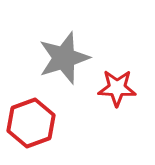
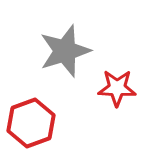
gray star: moved 1 px right, 7 px up
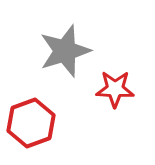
red star: moved 2 px left, 1 px down
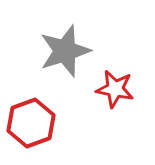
red star: rotated 9 degrees clockwise
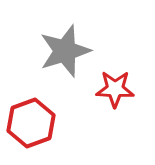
red star: rotated 9 degrees counterclockwise
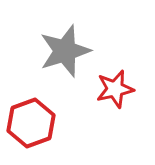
red star: rotated 15 degrees counterclockwise
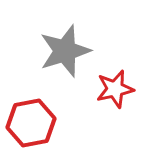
red hexagon: rotated 9 degrees clockwise
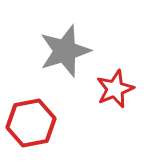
red star: rotated 9 degrees counterclockwise
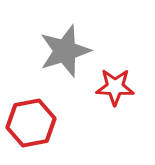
red star: moved 2 px up; rotated 24 degrees clockwise
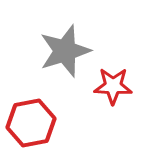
red star: moved 2 px left, 1 px up
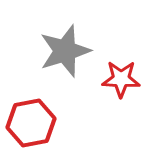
red star: moved 8 px right, 7 px up
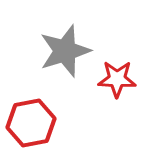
red star: moved 4 px left
